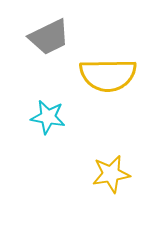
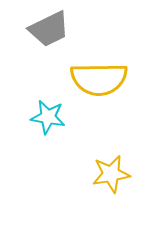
gray trapezoid: moved 8 px up
yellow semicircle: moved 9 px left, 4 px down
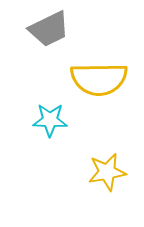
cyan star: moved 2 px right, 3 px down; rotated 8 degrees counterclockwise
yellow star: moved 4 px left, 2 px up
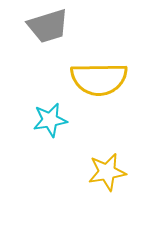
gray trapezoid: moved 1 px left, 3 px up; rotated 9 degrees clockwise
cyan star: rotated 12 degrees counterclockwise
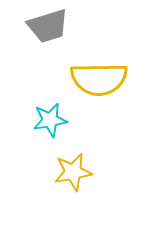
yellow star: moved 34 px left
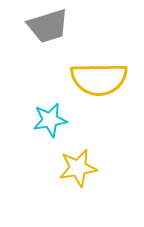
yellow star: moved 5 px right, 4 px up
